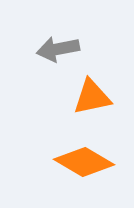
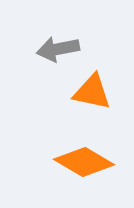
orange triangle: moved 5 px up; rotated 24 degrees clockwise
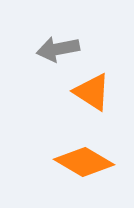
orange triangle: rotated 21 degrees clockwise
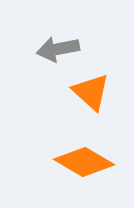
orange triangle: moved 1 px left; rotated 9 degrees clockwise
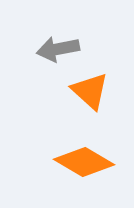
orange triangle: moved 1 px left, 1 px up
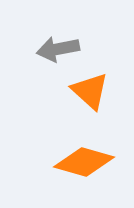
orange diamond: rotated 14 degrees counterclockwise
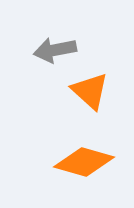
gray arrow: moved 3 px left, 1 px down
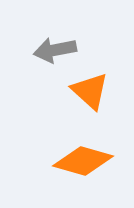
orange diamond: moved 1 px left, 1 px up
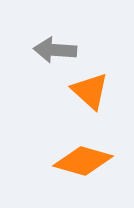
gray arrow: rotated 15 degrees clockwise
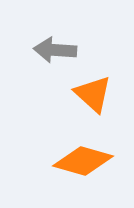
orange triangle: moved 3 px right, 3 px down
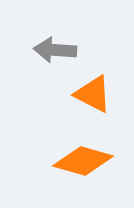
orange triangle: rotated 15 degrees counterclockwise
